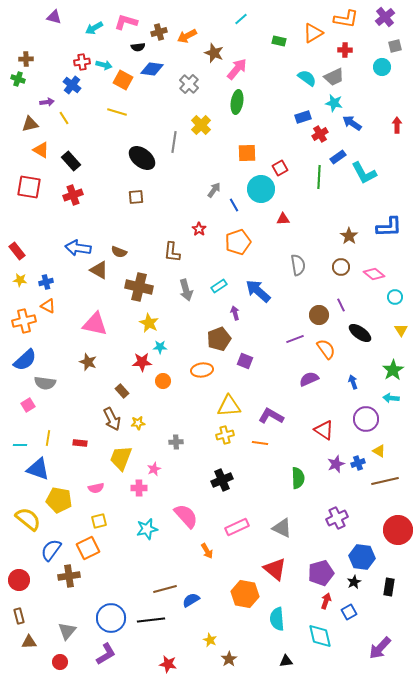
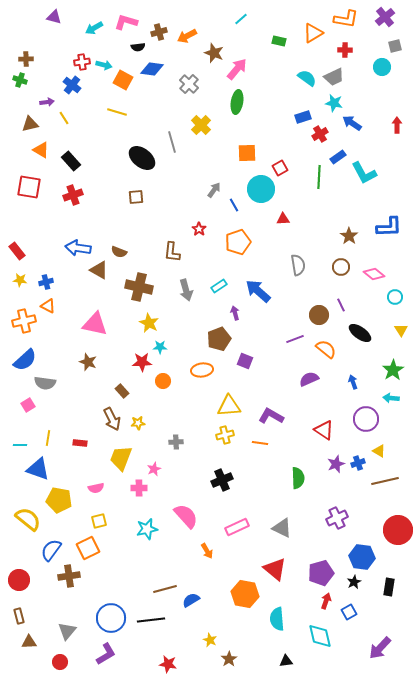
green cross at (18, 79): moved 2 px right, 1 px down
gray line at (174, 142): moved 2 px left; rotated 25 degrees counterclockwise
orange semicircle at (326, 349): rotated 15 degrees counterclockwise
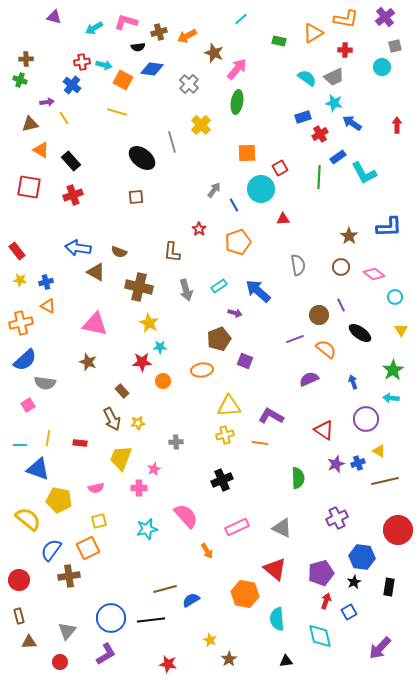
brown triangle at (99, 270): moved 3 px left, 2 px down
purple arrow at (235, 313): rotated 120 degrees clockwise
orange cross at (24, 321): moved 3 px left, 2 px down
